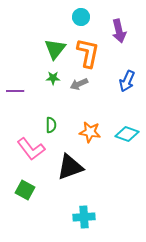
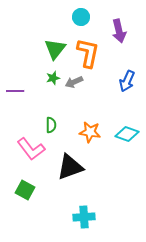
green star: rotated 16 degrees counterclockwise
gray arrow: moved 5 px left, 2 px up
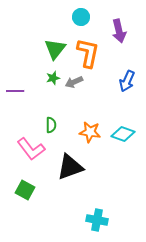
cyan diamond: moved 4 px left
cyan cross: moved 13 px right, 3 px down; rotated 15 degrees clockwise
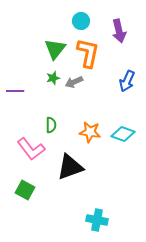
cyan circle: moved 4 px down
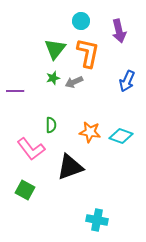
cyan diamond: moved 2 px left, 2 px down
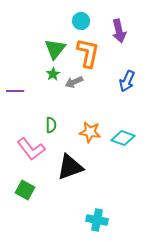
green star: moved 4 px up; rotated 16 degrees counterclockwise
cyan diamond: moved 2 px right, 2 px down
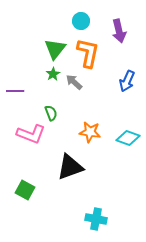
gray arrow: rotated 66 degrees clockwise
green semicircle: moved 12 px up; rotated 21 degrees counterclockwise
cyan diamond: moved 5 px right
pink L-shape: moved 15 px up; rotated 32 degrees counterclockwise
cyan cross: moved 1 px left, 1 px up
